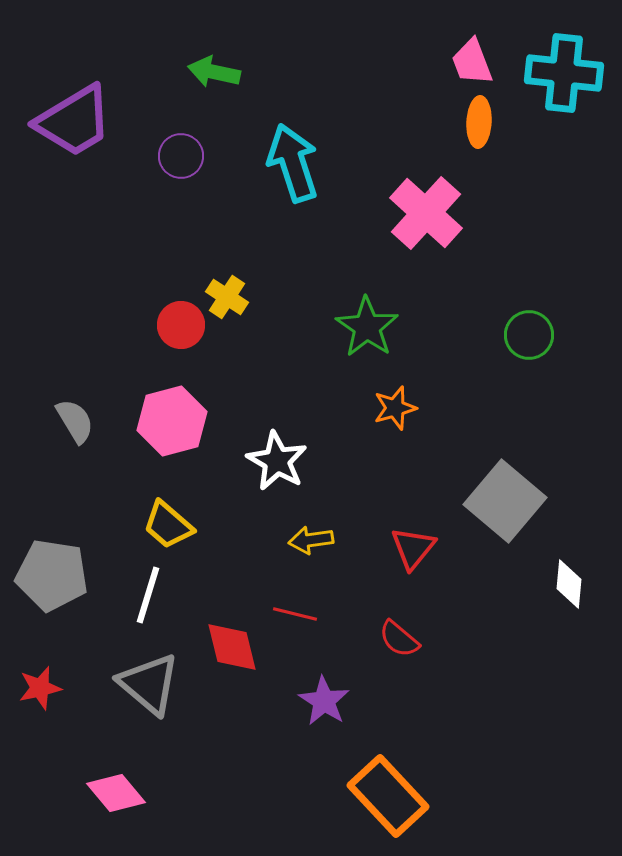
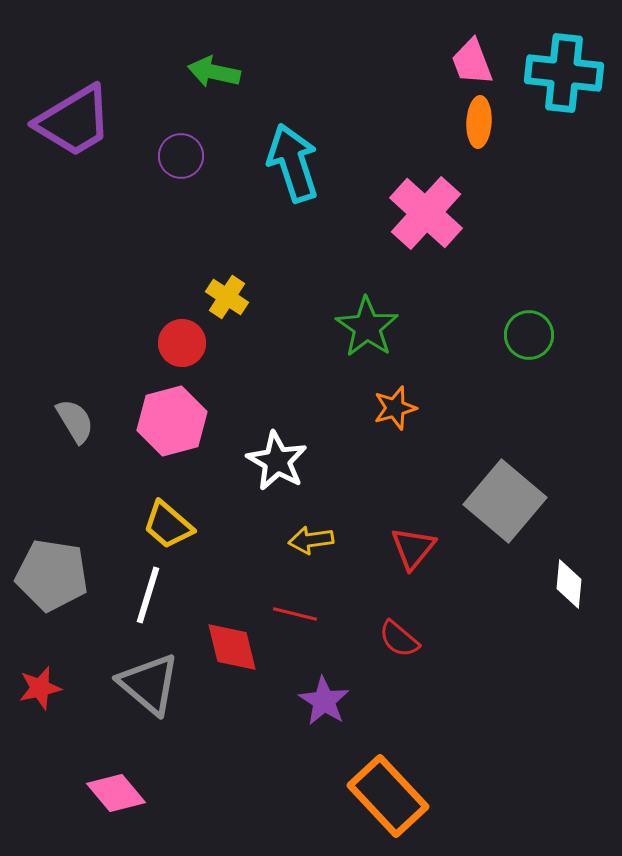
red circle: moved 1 px right, 18 px down
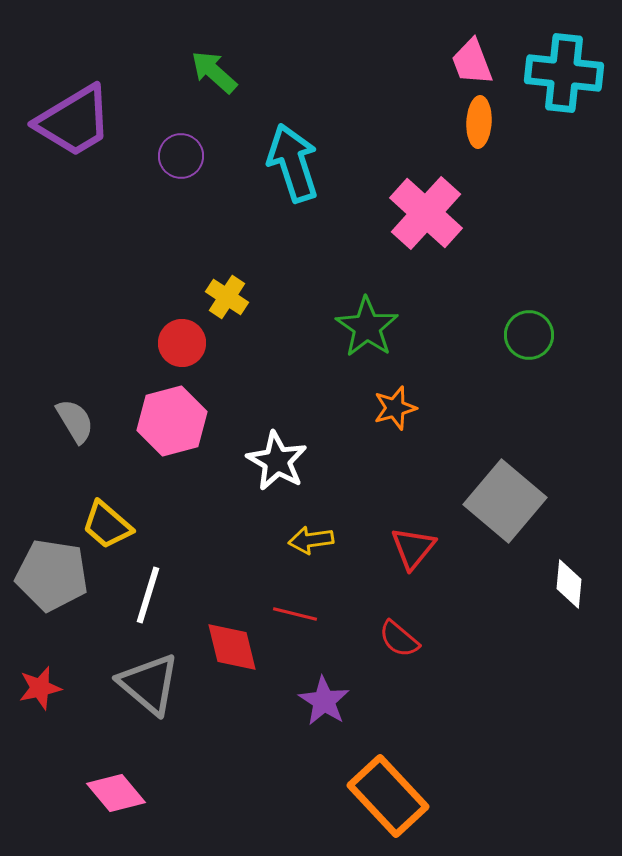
green arrow: rotated 30 degrees clockwise
yellow trapezoid: moved 61 px left
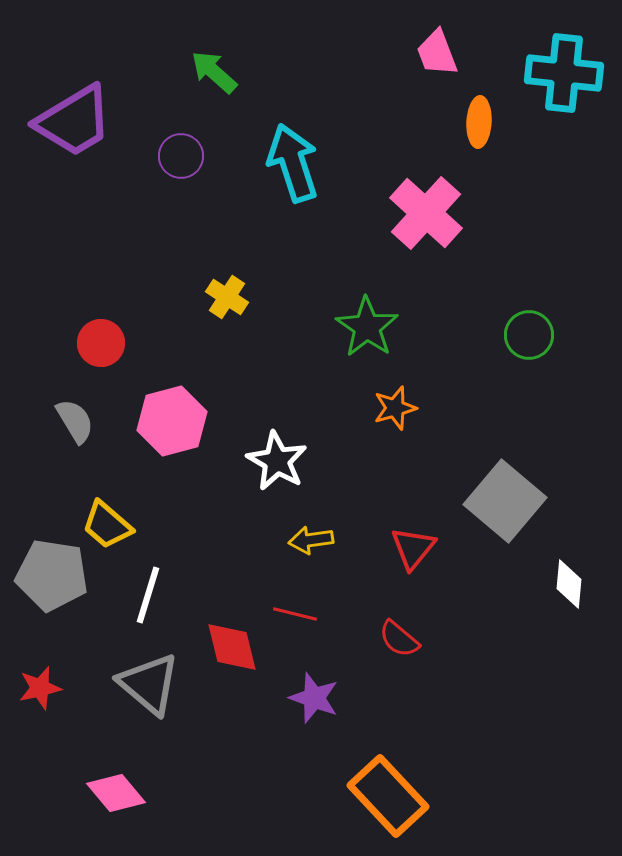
pink trapezoid: moved 35 px left, 9 px up
red circle: moved 81 px left
purple star: moved 10 px left, 3 px up; rotated 12 degrees counterclockwise
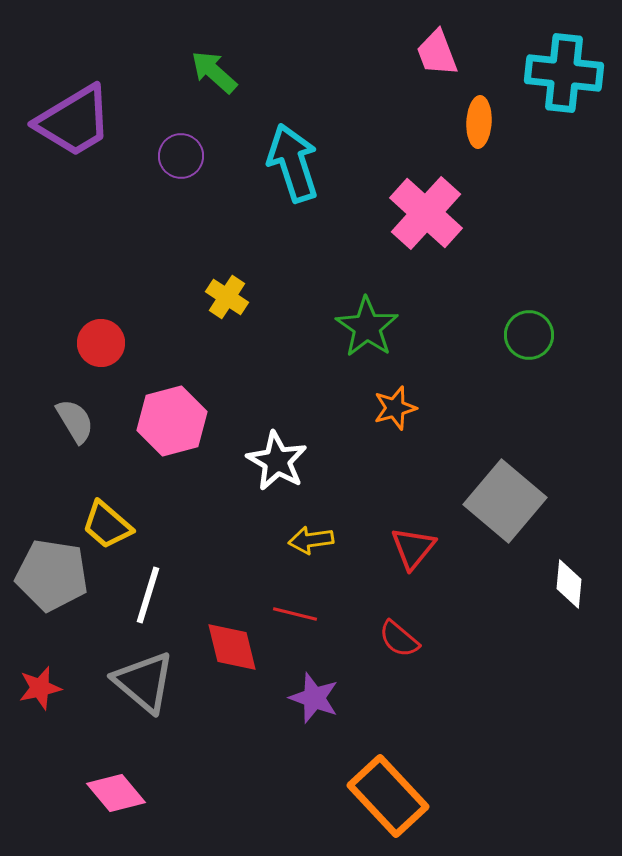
gray triangle: moved 5 px left, 2 px up
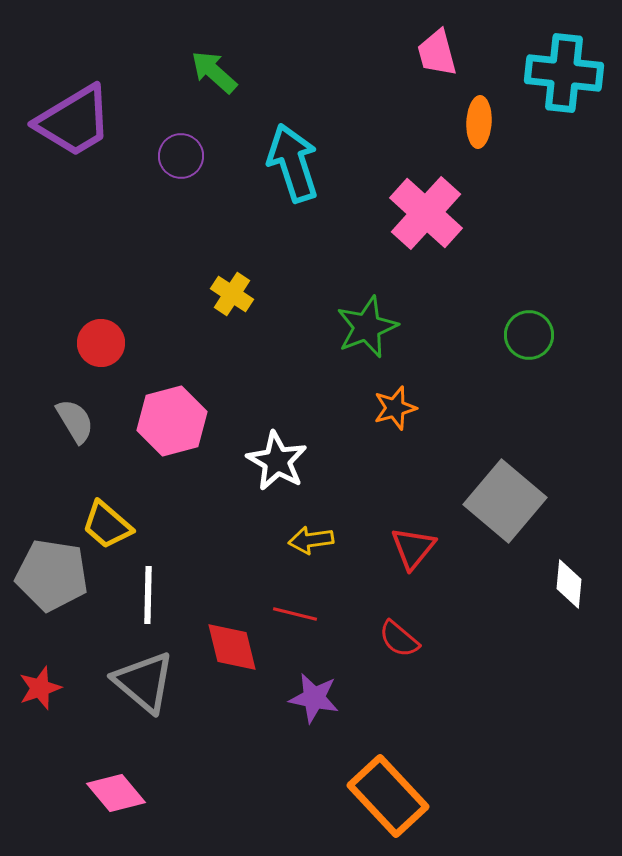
pink trapezoid: rotated 6 degrees clockwise
yellow cross: moved 5 px right, 3 px up
green star: rotated 16 degrees clockwise
white line: rotated 16 degrees counterclockwise
red star: rotated 6 degrees counterclockwise
purple star: rotated 9 degrees counterclockwise
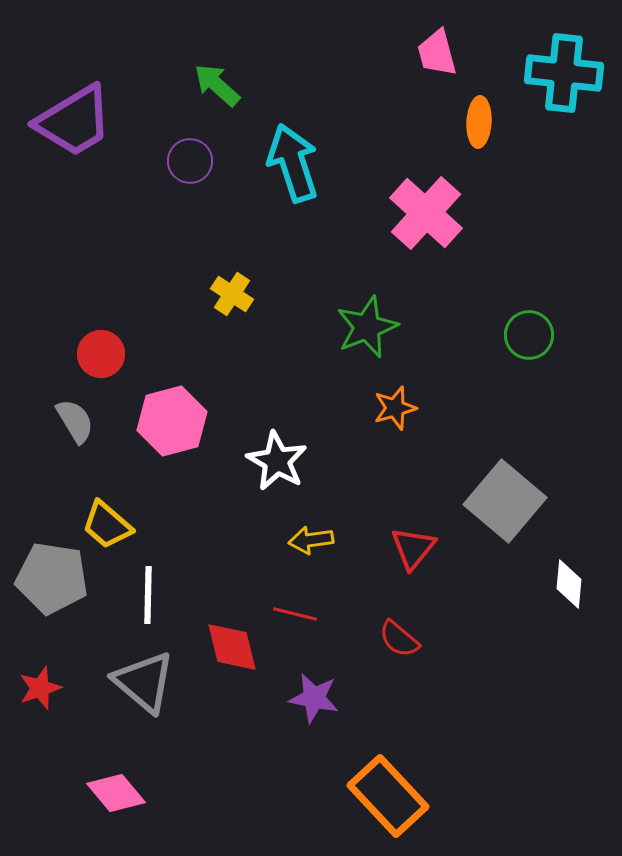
green arrow: moved 3 px right, 13 px down
purple circle: moved 9 px right, 5 px down
red circle: moved 11 px down
gray pentagon: moved 3 px down
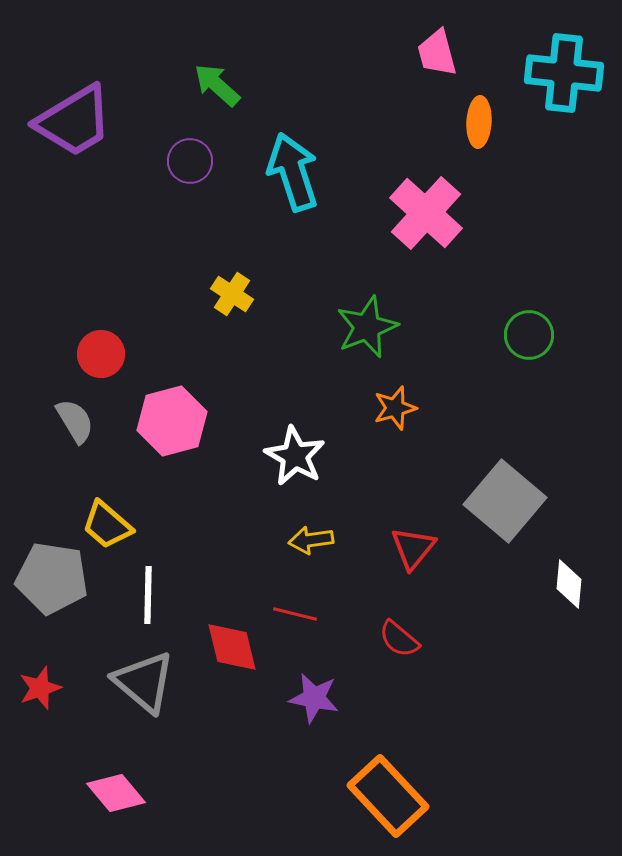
cyan arrow: moved 9 px down
white star: moved 18 px right, 5 px up
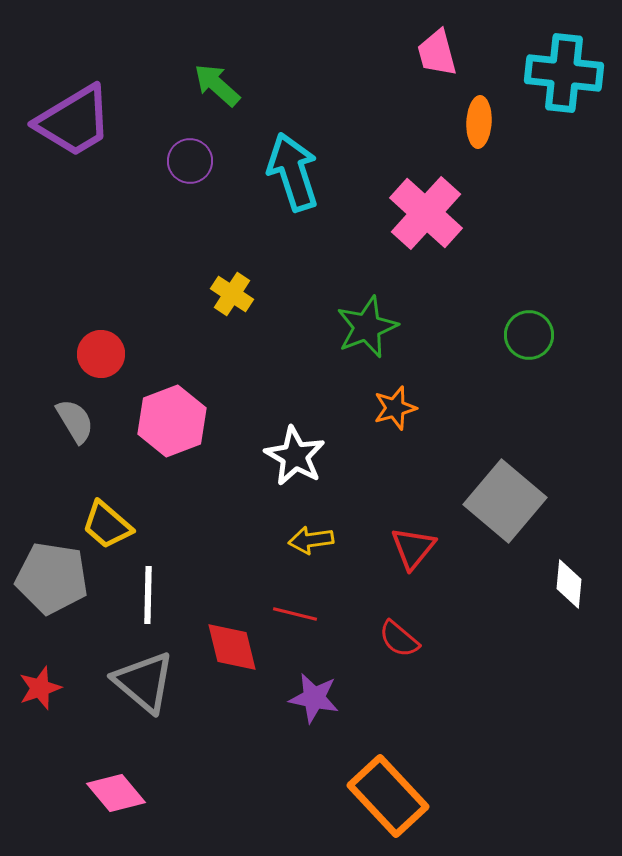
pink hexagon: rotated 6 degrees counterclockwise
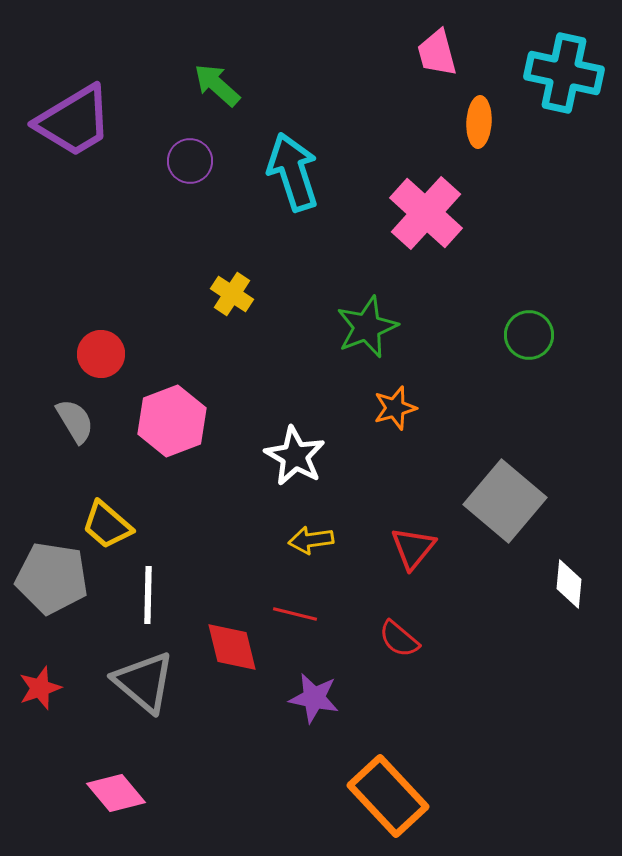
cyan cross: rotated 6 degrees clockwise
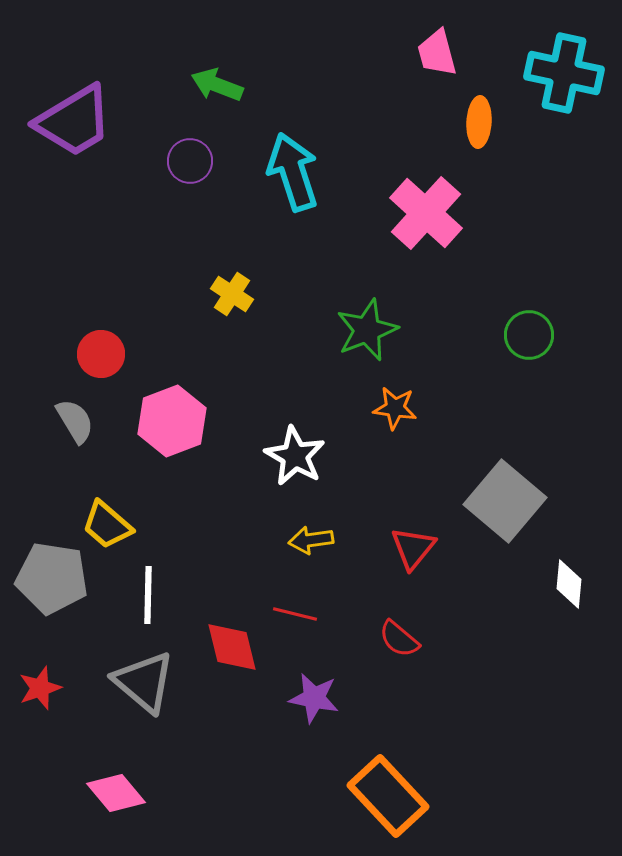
green arrow: rotated 21 degrees counterclockwise
green star: moved 3 px down
orange star: rotated 24 degrees clockwise
